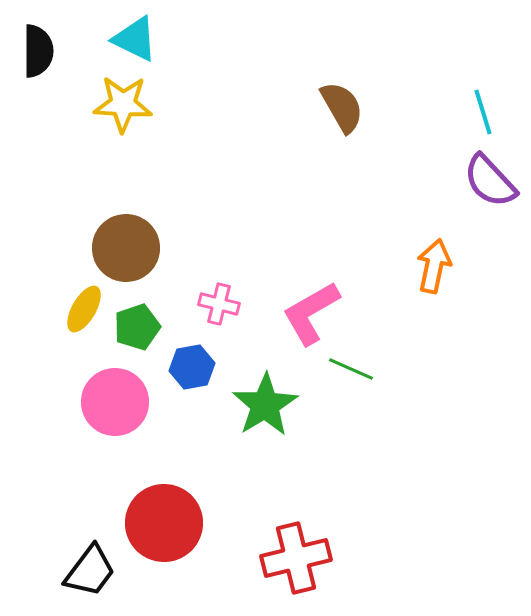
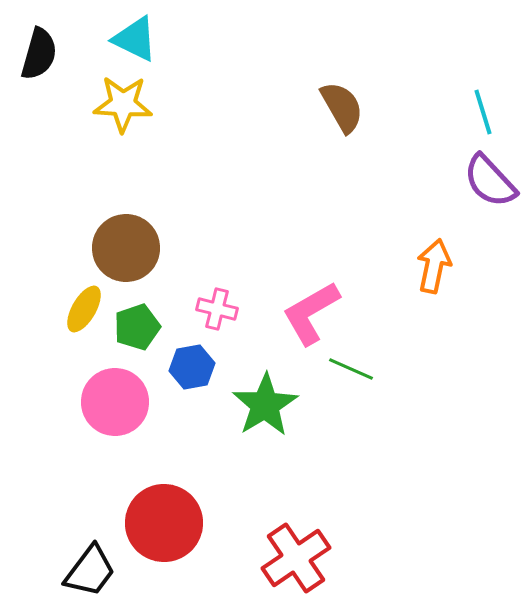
black semicircle: moved 1 px right, 3 px down; rotated 16 degrees clockwise
pink cross: moved 2 px left, 5 px down
red cross: rotated 20 degrees counterclockwise
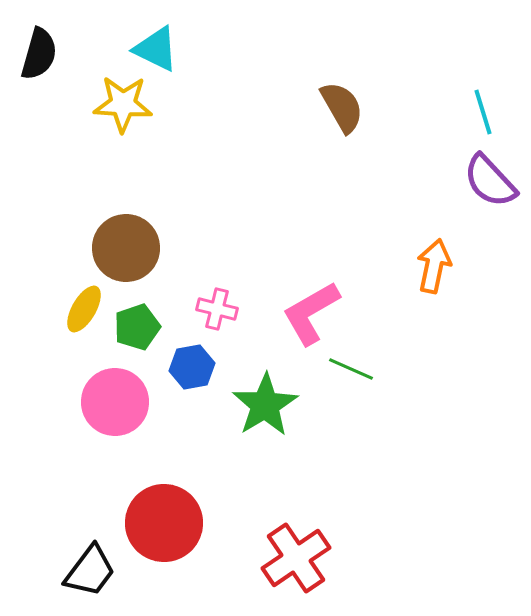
cyan triangle: moved 21 px right, 10 px down
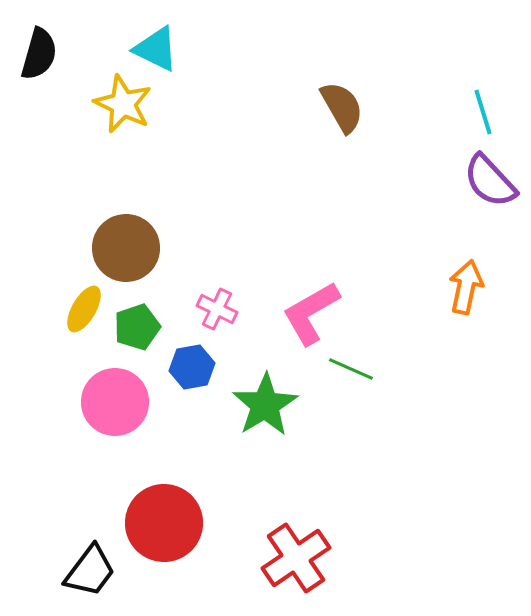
yellow star: rotated 22 degrees clockwise
orange arrow: moved 32 px right, 21 px down
pink cross: rotated 12 degrees clockwise
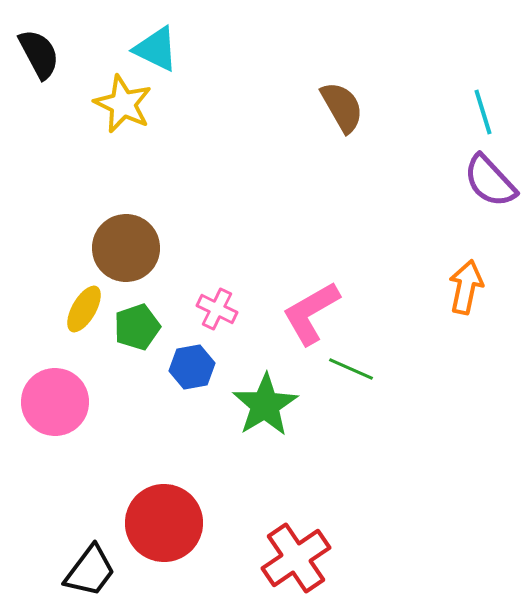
black semicircle: rotated 44 degrees counterclockwise
pink circle: moved 60 px left
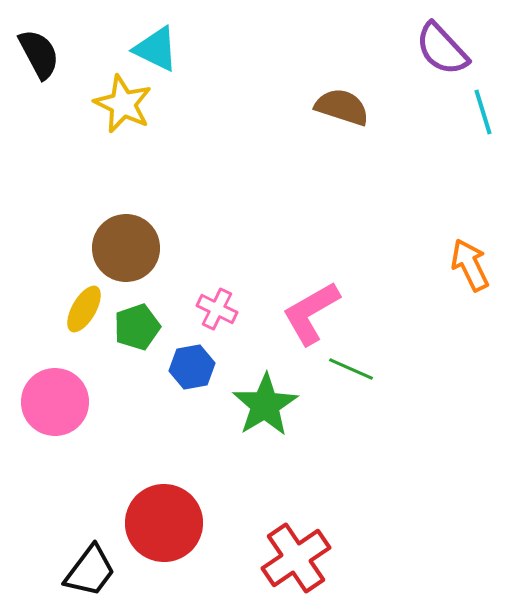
brown semicircle: rotated 42 degrees counterclockwise
purple semicircle: moved 48 px left, 132 px up
orange arrow: moved 4 px right, 22 px up; rotated 38 degrees counterclockwise
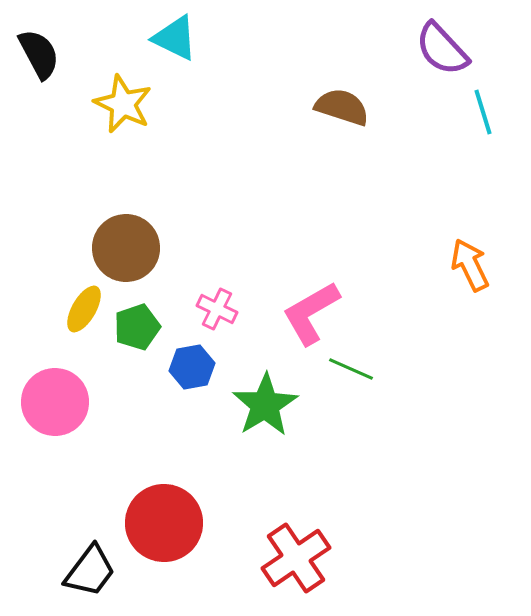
cyan triangle: moved 19 px right, 11 px up
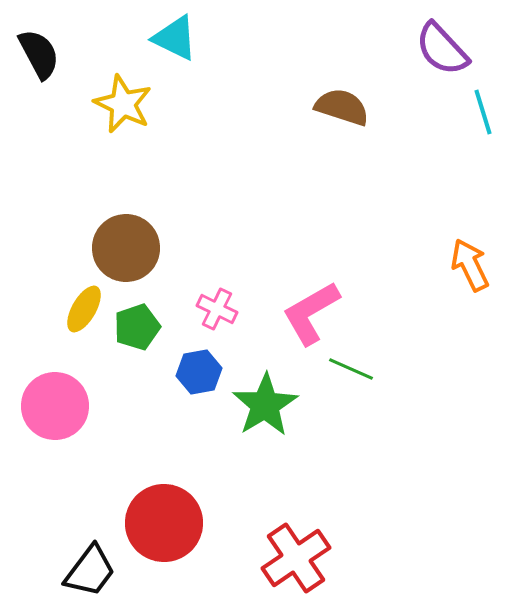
blue hexagon: moved 7 px right, 5 px down
pink circle: moved 4 px down
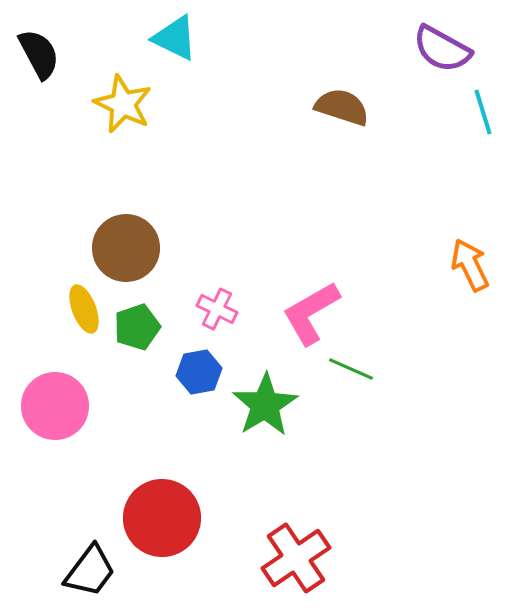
purple semicircle: rotated 18 degrees counterclockwise
yellow ellipse: rotated 51 degrees counterclockwise
red circle: moved 2 px left, 5 px up
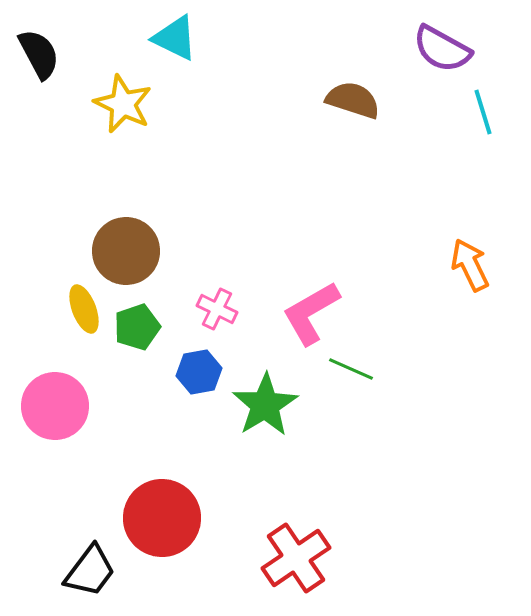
brown semicircle: moved 11 px right, 7 px up
brown circle: moved 3 px down
